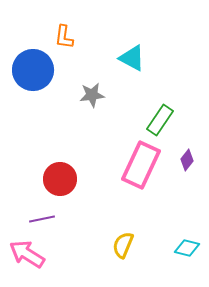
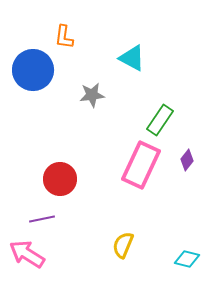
cyan diamond: moved 11 px down
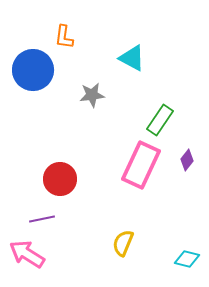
yellow semicircle: moved 2 px up
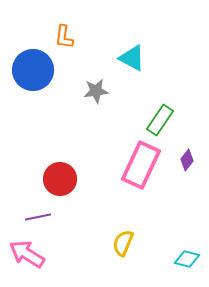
gray star: moved 4 px right, 4 px up
purple line: moved 4 px left, 2 px up
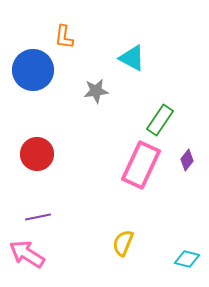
red circle: moved 23 px left, 25 px up
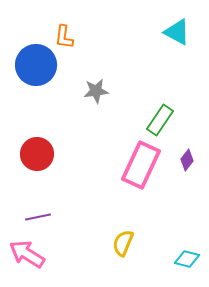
cyan triangle: moved 45 px right, 26 px up
blue circle: moved 3 px right, 5 px up
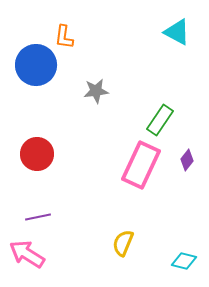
cyan diamond: moved 3 px left, 2 px down
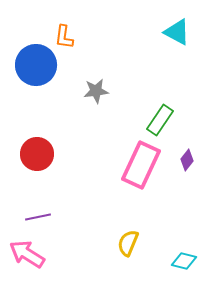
yellow semicircle: moved 5 px right
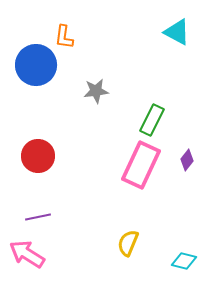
green rectangle: moved 8 px left; rotated 8 degrees counterclockwise
red circle: moved 1 px right, 2 px down
